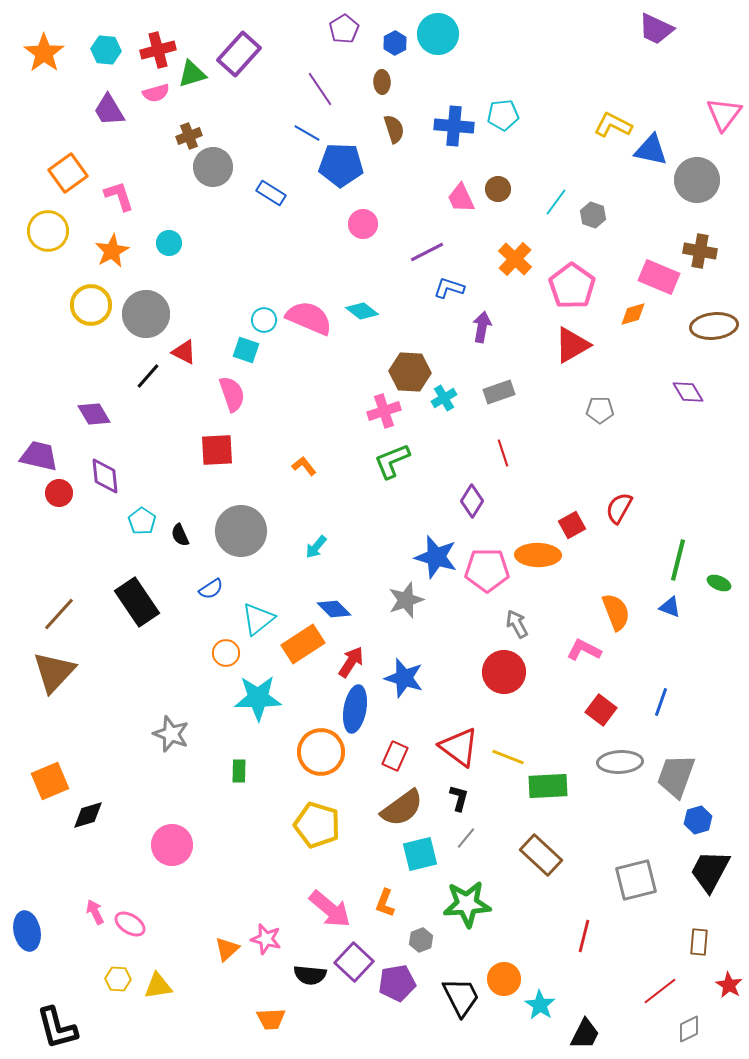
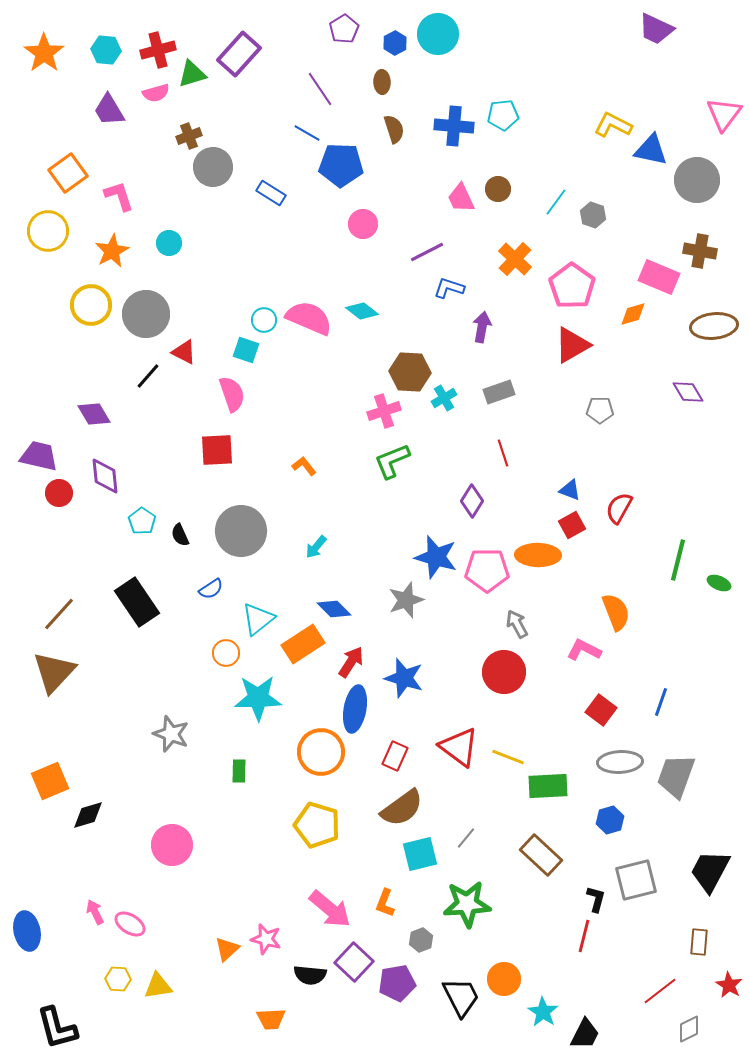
blue triangle at (670, 607): moved 100 px left, 117 px up
black L-shape at (459, 798): moved 137 px right, 101 px down
blue hexagon at (698, 820): moved 88 px left
cyan star at (540, 1005): moved 3 px right, 7 px down
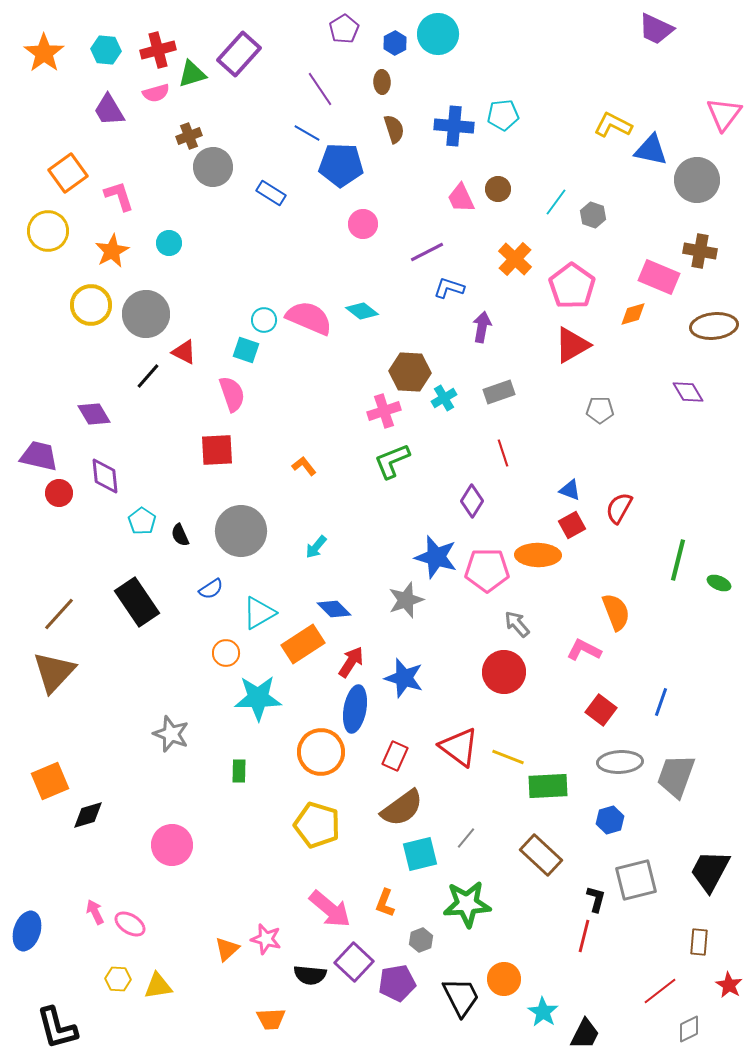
cyan triangle at (258, 619): moved 1 px right, 6 px up; rotated 9 degrees clockwise
gray arrow at (517, 624): rotated 12 degrees counterclockwise
blue ellipse at (27, 931): rotated 30 degrees clockwise
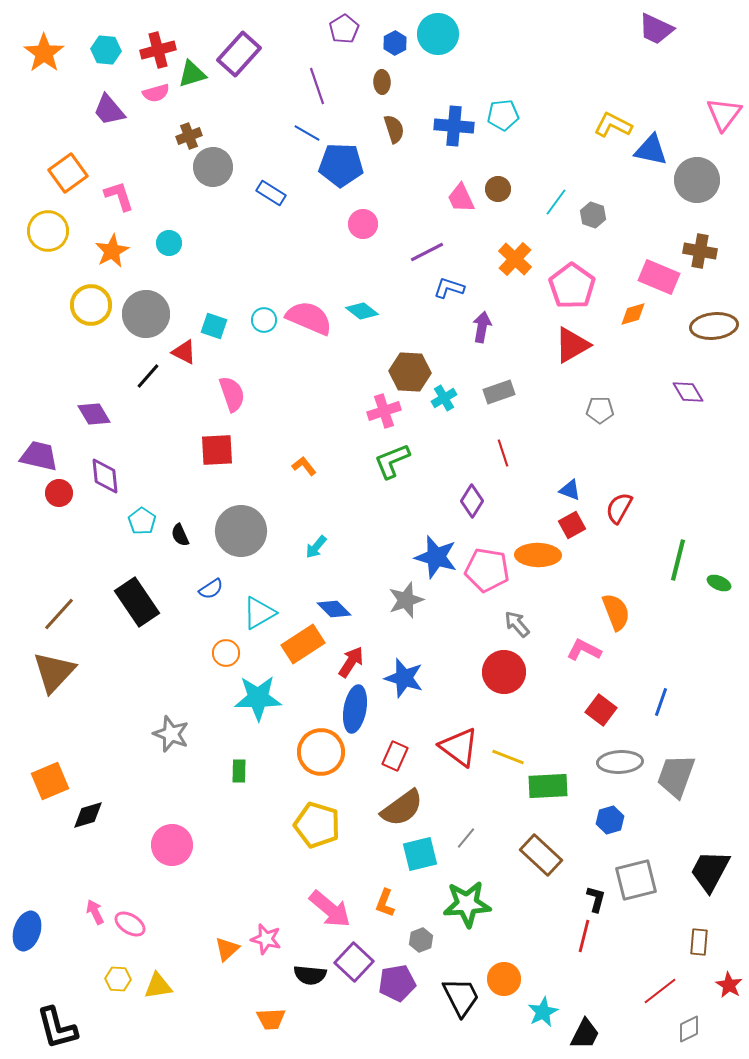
purple line at (320, 89): moved 3 px left, 3 px up; rotated 15 degrees clockwise
purple trapezoid at (109, 110): rotated 9 degrees counterclockwise
cyan square at (246, 350): moved 32 px left, 24 px up
pink pentagon at (487, 570): rotated 9 degrees clockwise
cyan star at (543, 1012): rotated 12 degrees clockwise
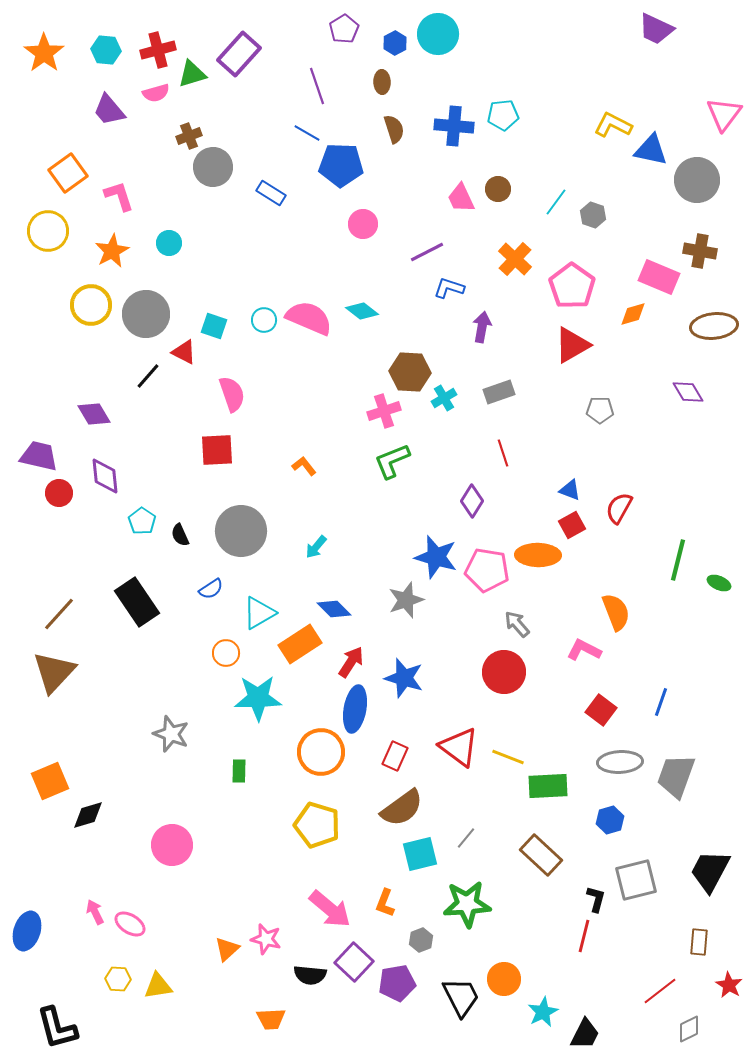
orange rectangle at (303, 644): moved 3 px left
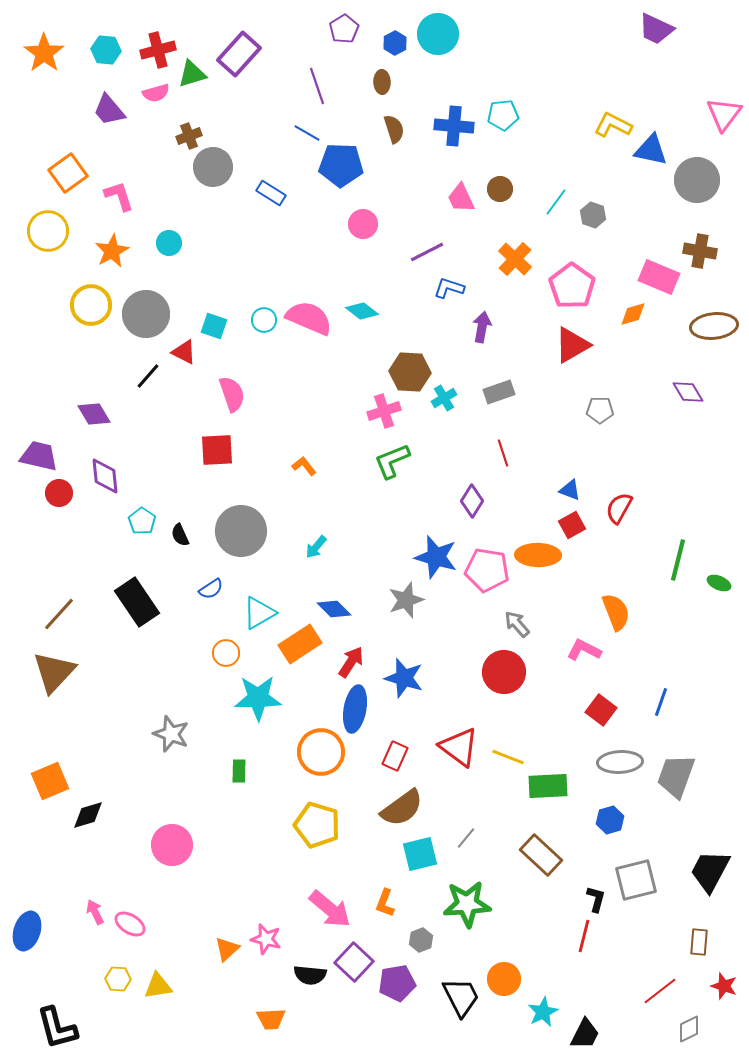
brown circle at (498, 189): moved 2 px right
red star at (729, 985): moved 5 px left, 1 px down; rotated 12 degrees counterclockwise
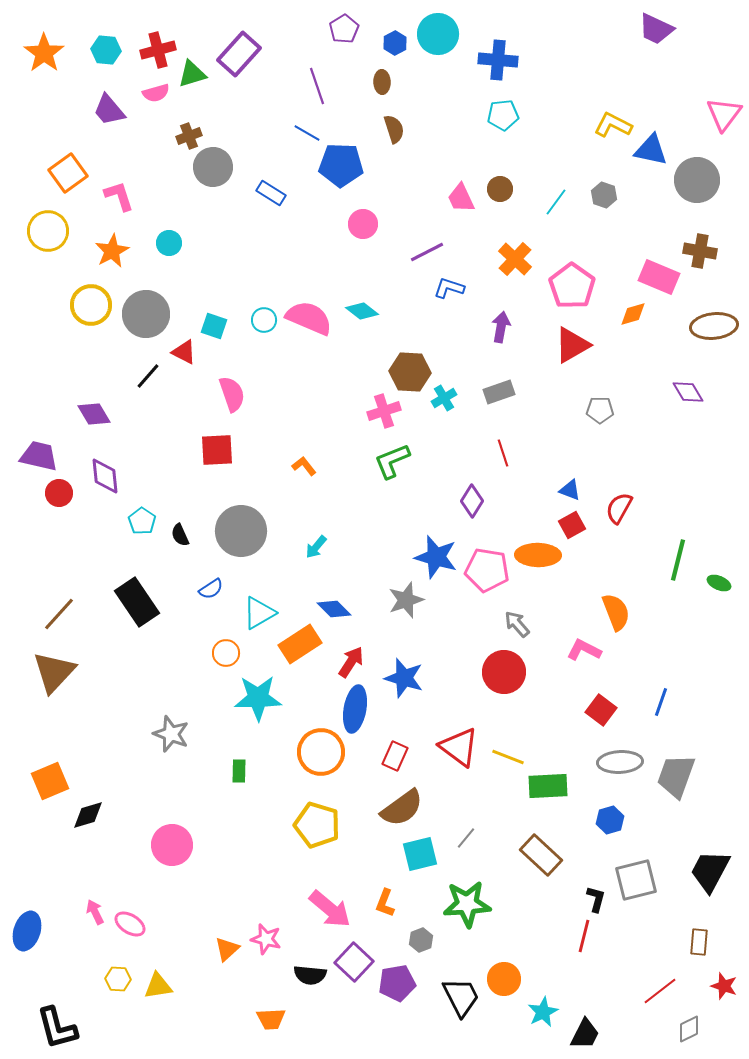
blue cross at (454, 126): moved 44 px right, 66 px up
gray hexagon at (593, 215): moved 11 px right, 20 px up
purple arrow at (482, 327): moved 19 px right
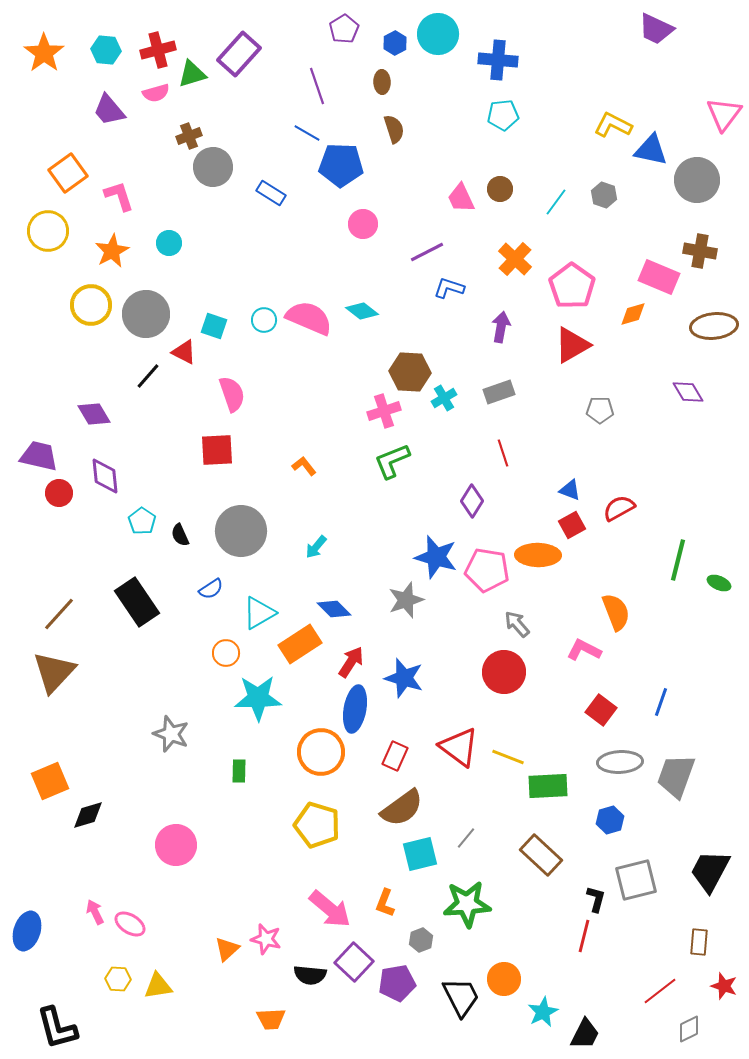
red semicircle at (619, 508): rotated 32 degrees clockwise
pink circle at (172, 845): moved 4 px right
